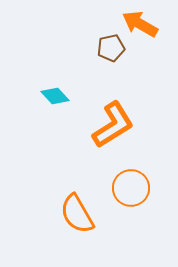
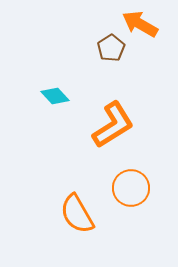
brown pentagon: rotated 20 degrees counterclockwise
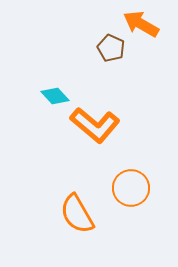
orange arrow: moved 1 px right
brown pentagon: rotated 16 degrees counterclockwise
orange L-shape: moved 18 px left; rotated 72 degrees clockwise
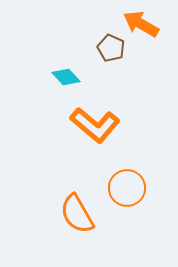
cyan diamond: moved 11 px right, 19 px up
orange circle: moved 4 px left
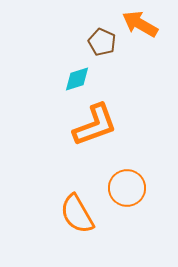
orange arrow: moved 1 px left
brown pentagon: moved 9 px left, 6 px up
cyan diamond: moved 11 px right, 2 px down; rotated 64 degrees counterclockwise
orange L-shape: rotated 60 degrees counterclockwise
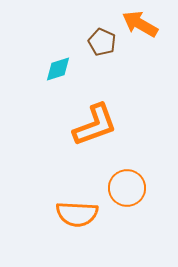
cyan diamond: moved 19 px left, 10 px up
orange semicircle: rotated 57 degrees counterclockwise
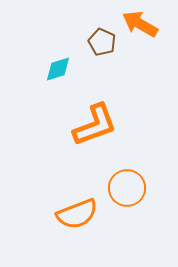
orange semicircle: rotated 24 degrees counterclockwise
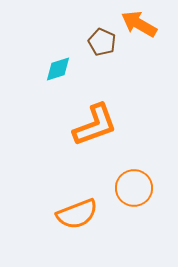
orange arrow: moved 1 px left
orange circle: moved 7 px right
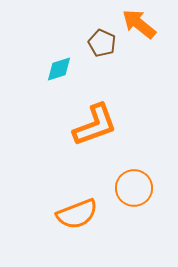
orange arrow: rotated 9 degrees clockwise
brown pentagon: moved 1 px down
cyan diamond: moved 1 px right
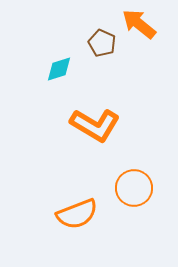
orange L-shape: rotated 51 degrees clockwise
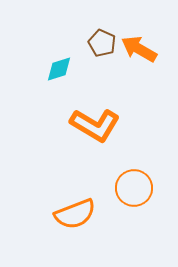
orange arrow: moved 25 px down; rotated 9 degrees counterclockwise
orange semicircle: moved 2 px left
